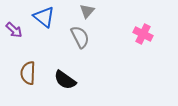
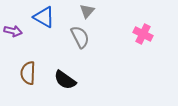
blue triangle: rotated 10 degrees counterclockwise
purple arrow: moved 1 px left, 1 px down; rotated 30 degrees counterclockwise
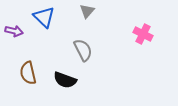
blue triangle: rotated 15 degrees clockwise
purple arrow: moved 1 px right
gray semicircle: moved 3 px right, 13 px down
brown semicircle: rotated 15 degrees counterclockwise
black semicircle: rotated 15 degrees counterclockwise
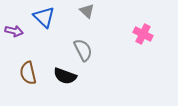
gray triangle: rotated 28 degrees counterclockwise
black semicircle: moved 4 px up
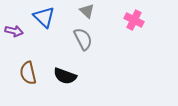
pink cross: moved 9 px left, 14 px up
gray semicircle: moved 11 px up
